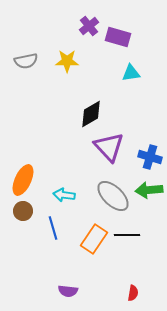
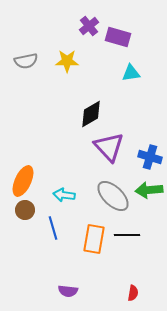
orange ellipse: moved 1 px down
brown circle: moved 2 px right, 1 px up
orange rectangle: rotated 24 degrees counterclockwise
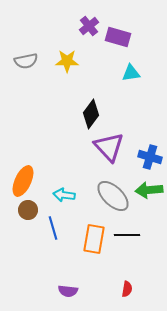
black diamond: rotated 24 degrees counterclockwise
brown circle: moved 3 px right
red semicircle: moved 6 px left, 4 px up
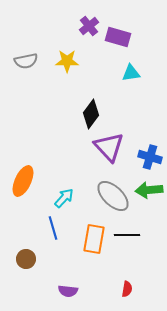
cyan arrow: moved 3 px down; rotated 125 degrees clockwise
brown circle: moved 2 px left, 49 px down
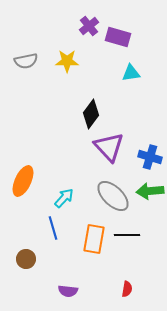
green arrow: moved 1 px right, 1 px down
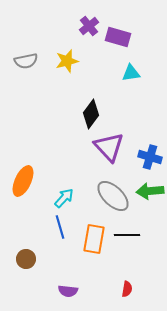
yellow star: rotated 15 degrees counterclockwise
blue line: moved 7 px right, 1 px up
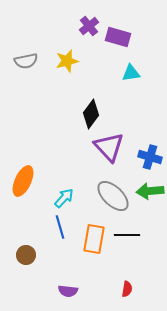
brown circle: moved 4 px up
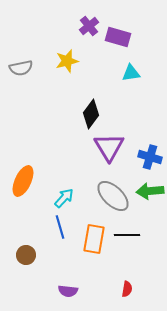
gray semicircle: moved 5 px left, 7 px down
purple triangle: rotated 12 degrees clockwise
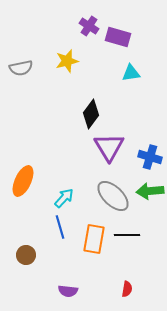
purple cross: rotated 18 degrees counterclockwise
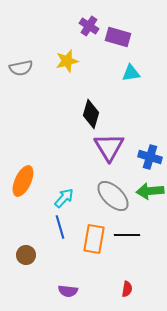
black diamond: rotated 20 degrees counterclockwise
